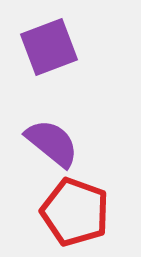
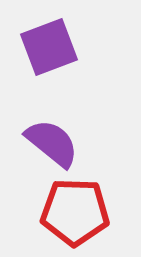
red pentagon: rotated 18 degrees counterclockwise
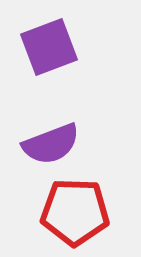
purple semicircle: moved 1 px left, 1 px down; rotated 120 degrees clockwise
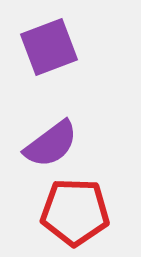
purple semicircle: rotated 16 degrees counterclockwise
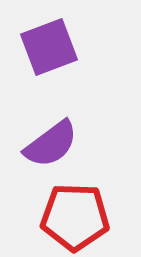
red pentagon: moved 5 px down
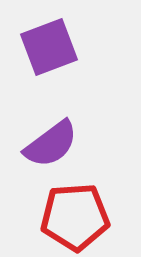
red pentagon: rotated 6 degrees counterclockwise
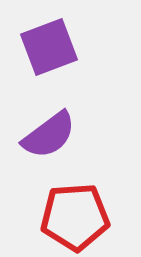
purple semicircle: moved 2 px left, 9 px up
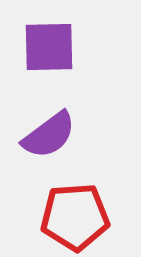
purple square: rotated 20 degrees clockwise
